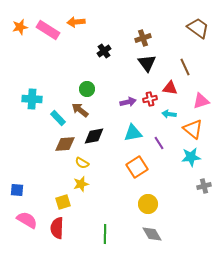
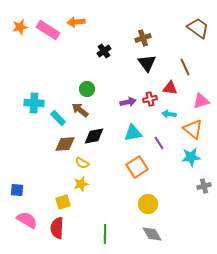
cyan cross: moved 2 px right, 4 px down
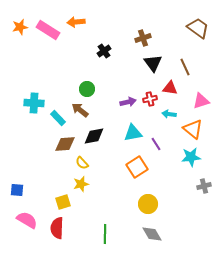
black triangle: moved 6 px right
purple line: moved 3 px left, 1 px down
yellow semicircle: rotated 16 degrees clockwise
